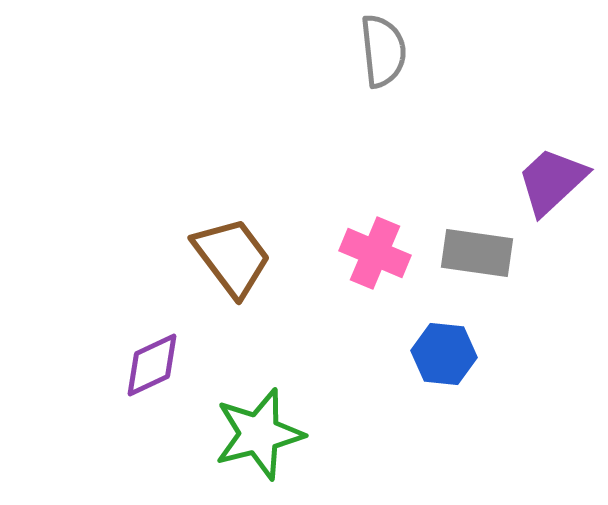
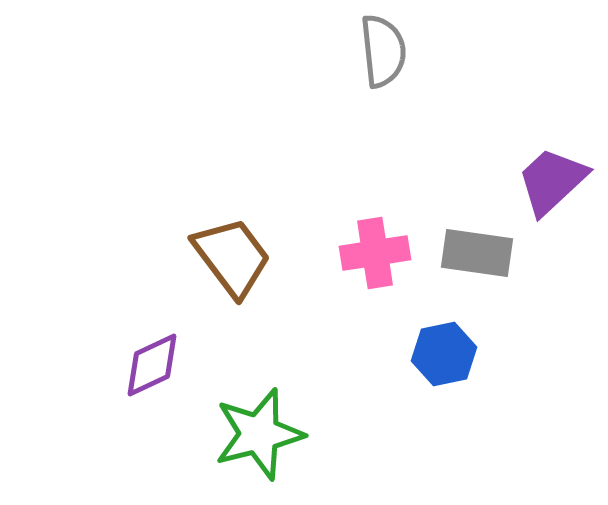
pink cross: rotated 32 degrees counterclockwise
blue hexagon: rotated 18 degrees counterclockwise
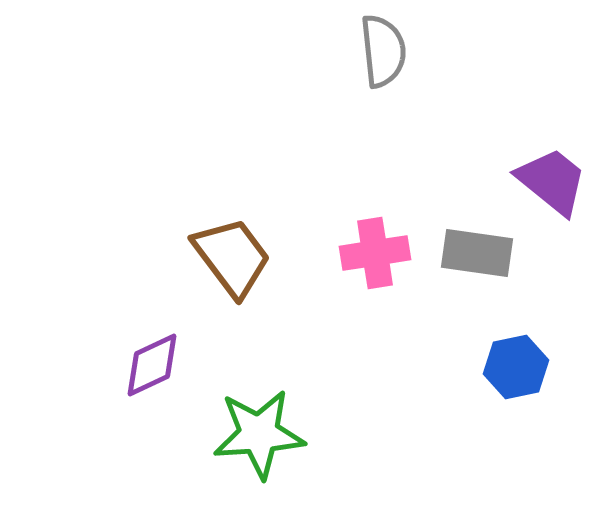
purple trapezoid: rotated 82 degrees clockwise
blue hexagon: moved 72 px right, 13 px down
green star: rotated 10 degrees clockwise
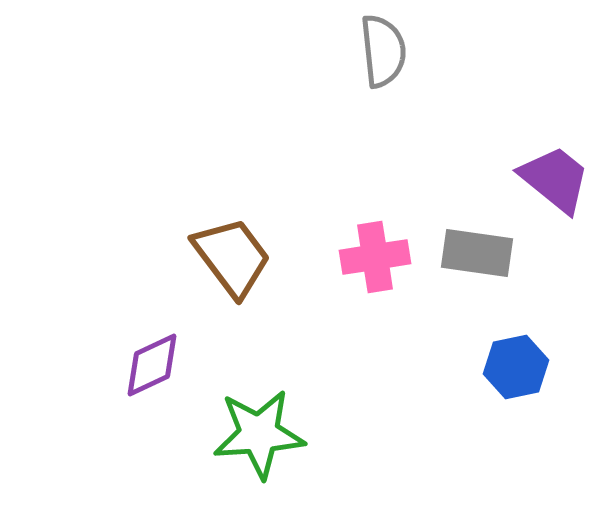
purple trapezoid: moved 3 px right, 2 px up
pink cross: moved 4 px down
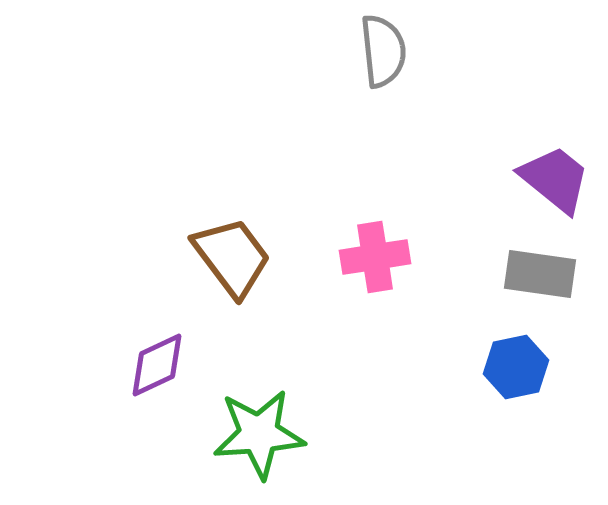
gray rectangle: moved 63 px right, 21 px down
purple diamond: moved 5 px right
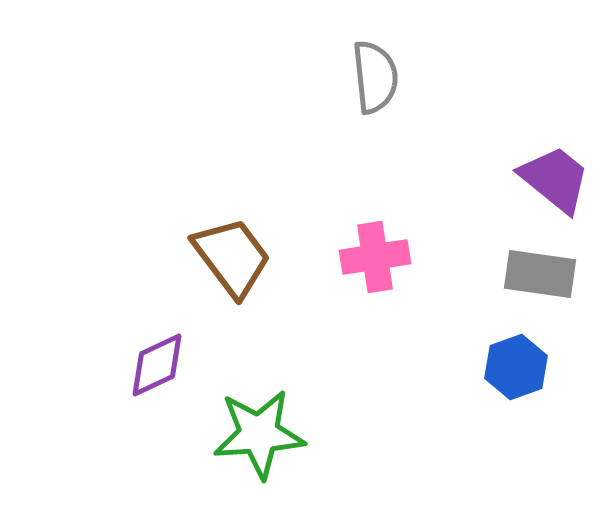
gray semicircle: moved 8 px left, 26 px down
blue hexagon: rotated 8 degrees counterclockwise
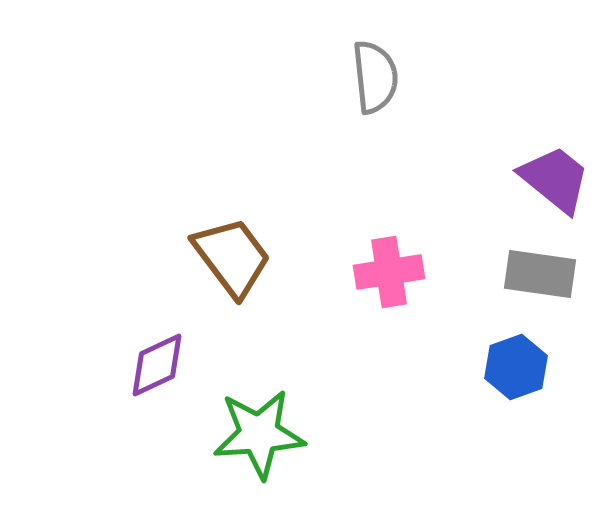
pink cross: moved 14 px right, 15 px down
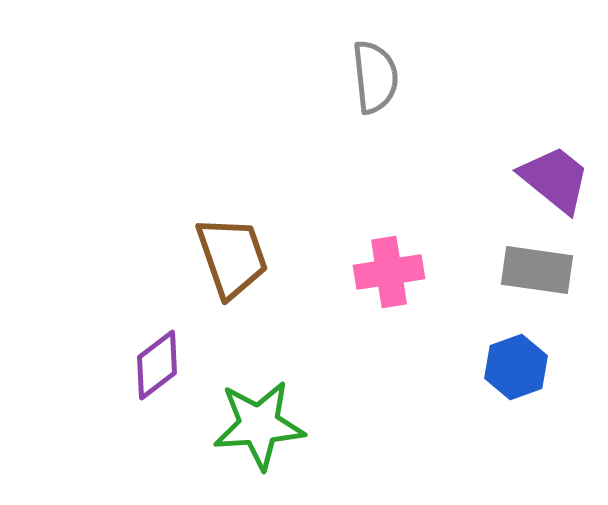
brown trapezoid: rotated 18 degrees clockwise
gray rectangle: moved 3 px left, 4 px up
purple diamond: rotated 12 degrees counterclockwise
green star: moved 9 px up
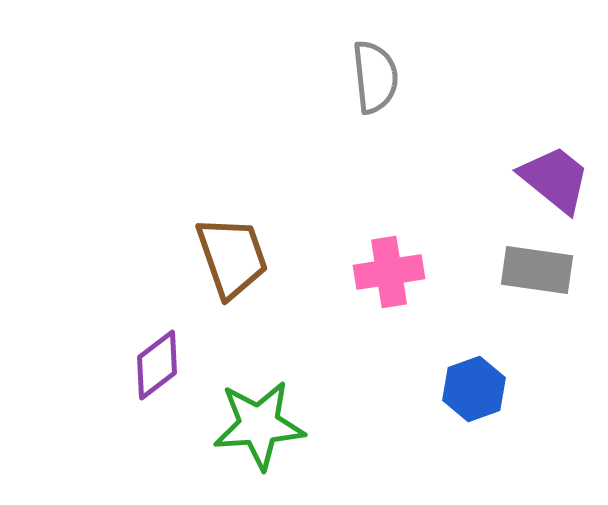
blue hexagon: moved 42 px left, 22 px down
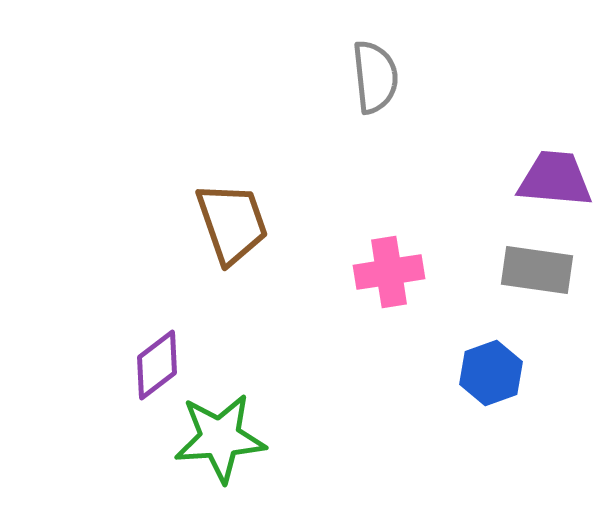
purple trapezoid: rotated 34 degrees counterclockwise
brown trapezoid: moved 34 px up
blue hexagon: moved 17 px right, 16 px up
green star: moved 39 px left, 13 px down
